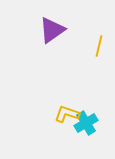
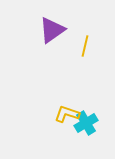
yellow line: moved 14 px left
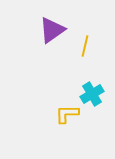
yellow L-shape: rotated 20 degrees counterclockwise
cyan cross: moved 6 px right, 29 px up
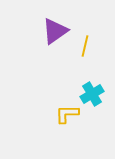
purple triangle: moved 3 px right, 1 px down
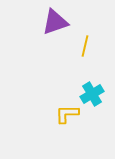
purple triangle: moved 9 px up; rotated 16 degrees clockwise
